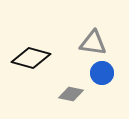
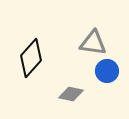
black diamond: rotated 63 degrees counterclockwise
blue circle: moved 5 px right, 2 px up
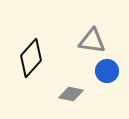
gray triangle: moved 1 px left, 2 px up
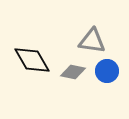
black diamond: moved 1 px right, 2 px down; rotated 72 degrees counterclockwise
gray diamond: moved 2 px right, 22 px up
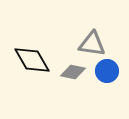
gray triangle: moved 3 px down
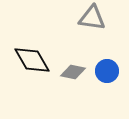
gray triangle: moved 26 px up
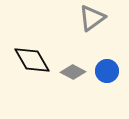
gray triangle: rotated 44 degrees counterclockwise
gray diamond: rotated 15 degrees clockwise
